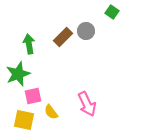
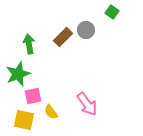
gray circle: moved 1 px up
pink arrow: rotated 10 degrees counterclockwise
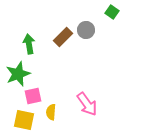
yellow semicircle: rotated 42 degrees clockwise
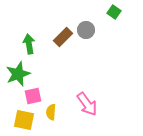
green square: moved 2 px right
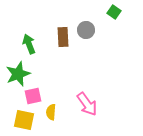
brown rectangle: rotated 48 degrees counterclockwise
green arrow: rotated 12 degrees counterclockwise
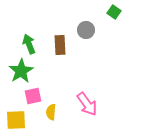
brown rectangle: moved 3 px left, 8 px down
green star: moved 3 px right, 3 px up; rotated 10 degrees counterclockwise
yellow square: moved 8 px left; rotated 15 degrees counterclockwise
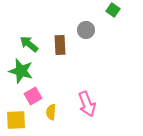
green square: moved 1 px left, 2 px up
green arrow: rotated 30 degrees counterclockwise
green star: rotated 25 degrees counterclockwise
pink square: rotated 18 degrees counterclockwise
pink arrow: rotated 15 degrees clockwise
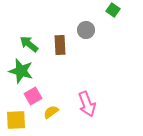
yellow semicircle: rotated 49 degrees clockwise
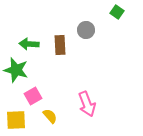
green square: moved 4 px right, 2 px down
green arrow: rotated 36 degrees counterclockwise
green star: moved 5 px left, 1 px up
yellow semicircle: moved 1 px left, 4 px down; rotated 84 degrees clockwise
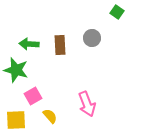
gray circle: moved 6 px right, 8 px down
